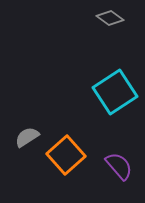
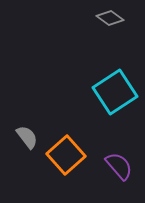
gray semicircle: rotated 85 degrees clockwise
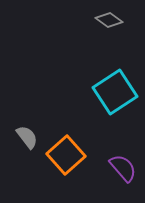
gray diamond: moved 1 px left, 2 px down
purple semicircle: moved 4 px right, 2 px down
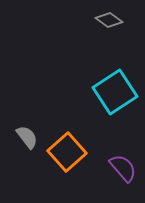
orange square: moved 1 px right, 3 px up
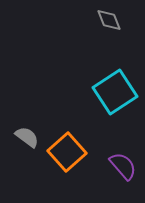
gray diamond: rotated 32 degrees clockwise
gray semicircle: rotated 15 degrees counterclockwise
purple semicircle: moved 2 px up
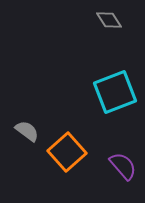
gray diamond: rotated 12 degrees counterclockwise
cyan square: rotated 12 degrees clockwise
gray semicircle: moved 6 px up
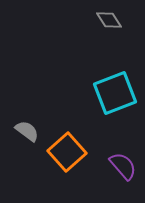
cyan square: moved 1 px down
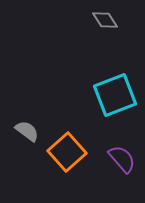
gray diamond: moved 4 px left
cyan square: moved 2 px down
purple semicircle: moved 1 px left, 7 px up
